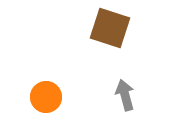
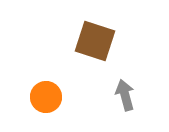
brown square: moved 15 px left, 13 px down
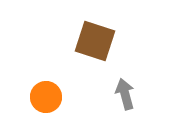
gray arrow: moved 1 px up
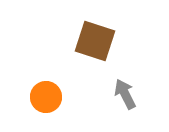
gray arrow: rotated 12 degrees counterclockwise
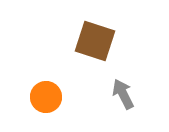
gray arrow: moved 2 px left
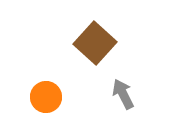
brown square: moved 2 px down; rotated 24 degrees clockwise
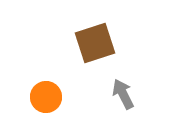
brown square: rotated 30 degrees clockwise
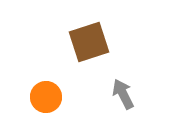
brown square: moved 6 px left, 1 px up
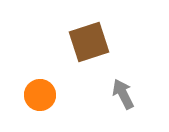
orange circle: moved 6 px left, 2 px up
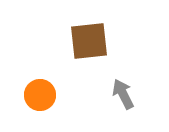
brown square: moved 1 px up; rotated 12 degrees clockwise
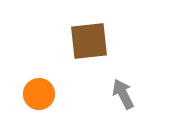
orange circle: moved 1 px left, 1 px up
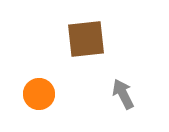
brown square: moved 3 px left, 2 px up
